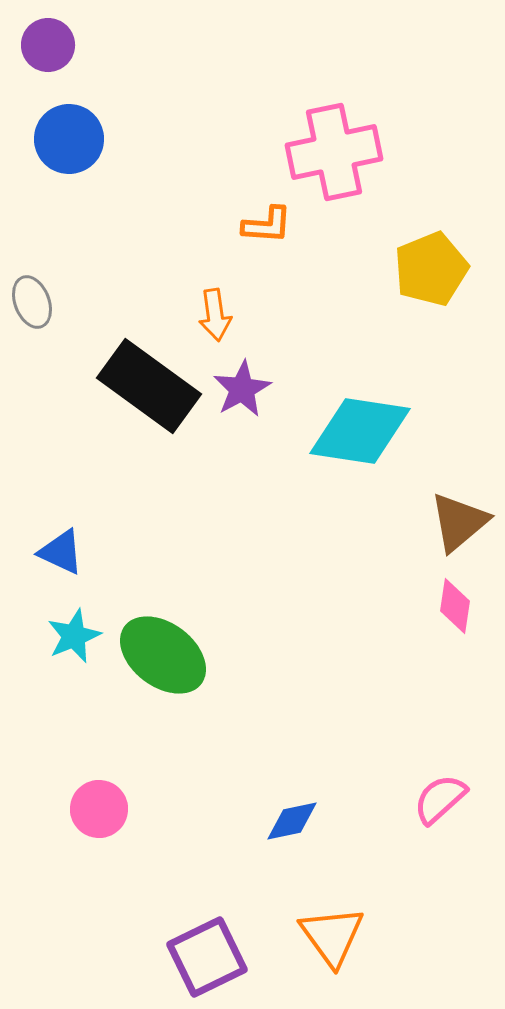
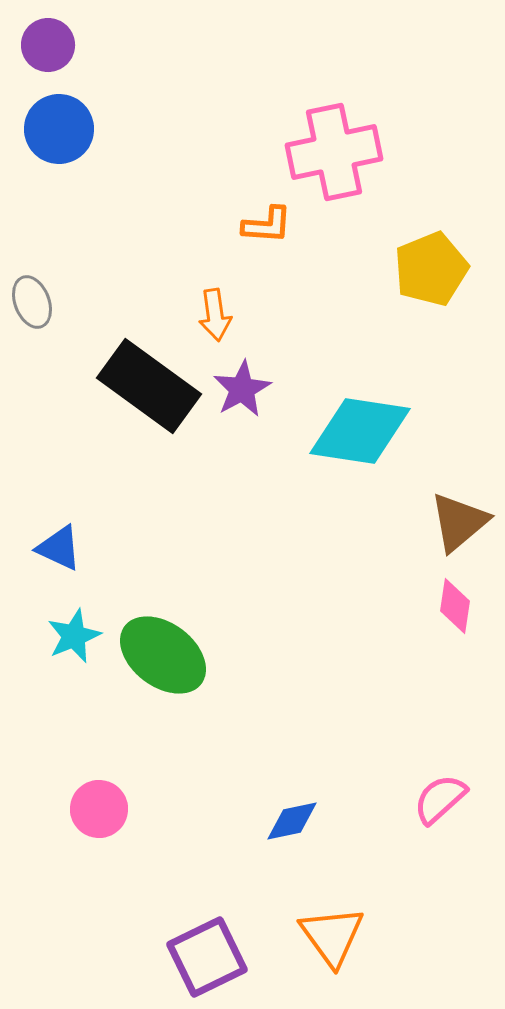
blue circle: moved 10 px left, 10 px up
blue triangle: moved 2 px left, 4 px up
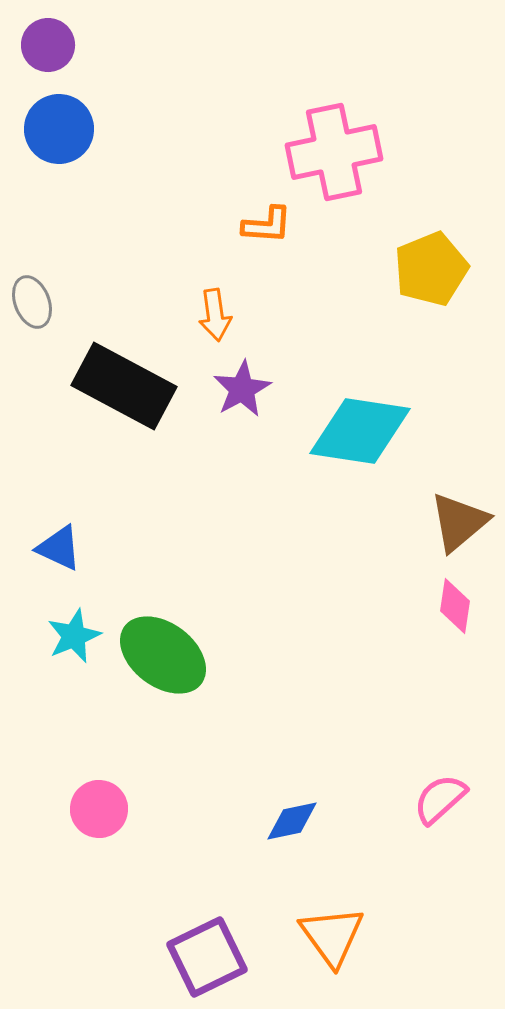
black rectangle: moved 25 px left; rotated 8 degrees counterclockwise
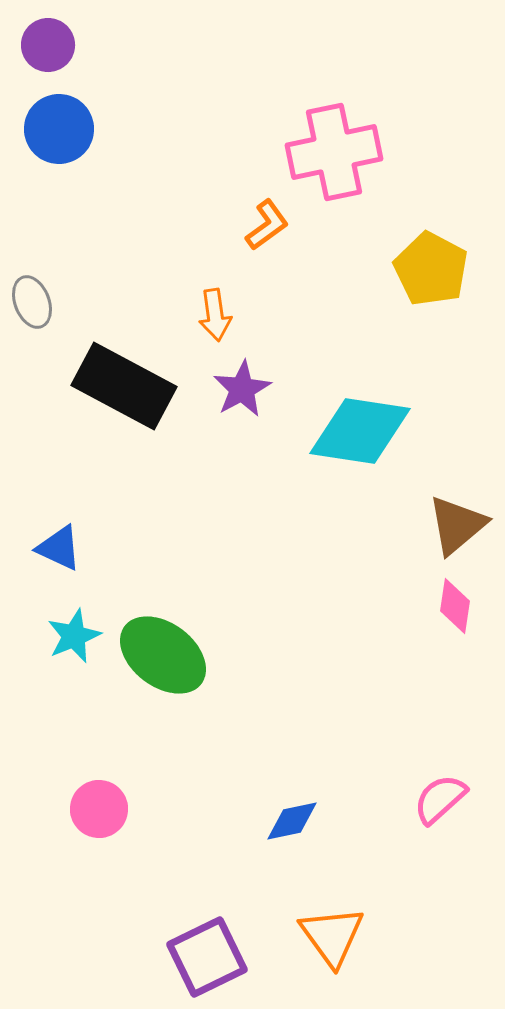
orange L-shape: rotated 40 degrees counterclockwise
yellow pentagon: rotated 22 degrees counterclockwise
brown triangle: moved 2 px left, 3 px down
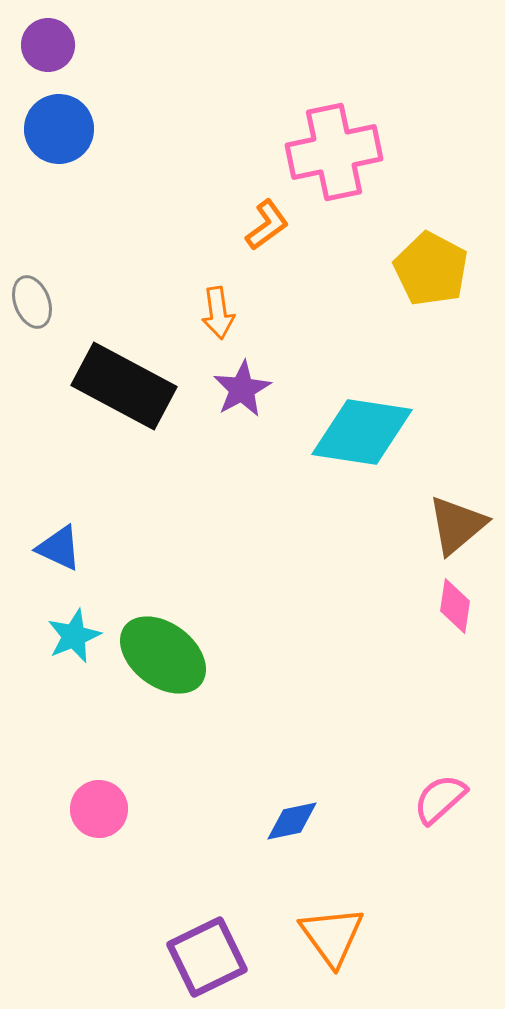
orange arrow: moved 3 px right, 2 px up
cyan diamond: moved 2 px right, 1 px down
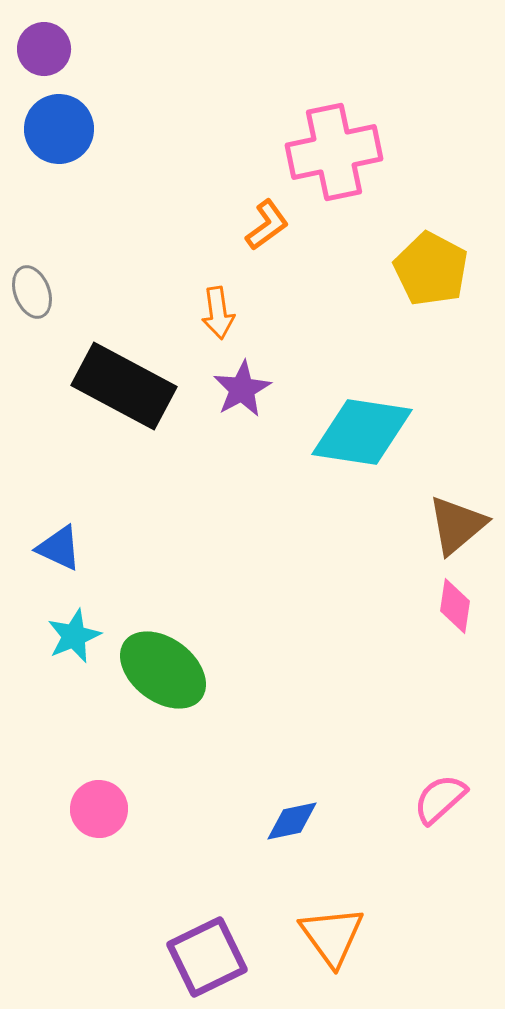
purple circle: moved 4 px left, 4 px down
gray ellipse: moved 10 px up
green ellipse: moved 15 px down
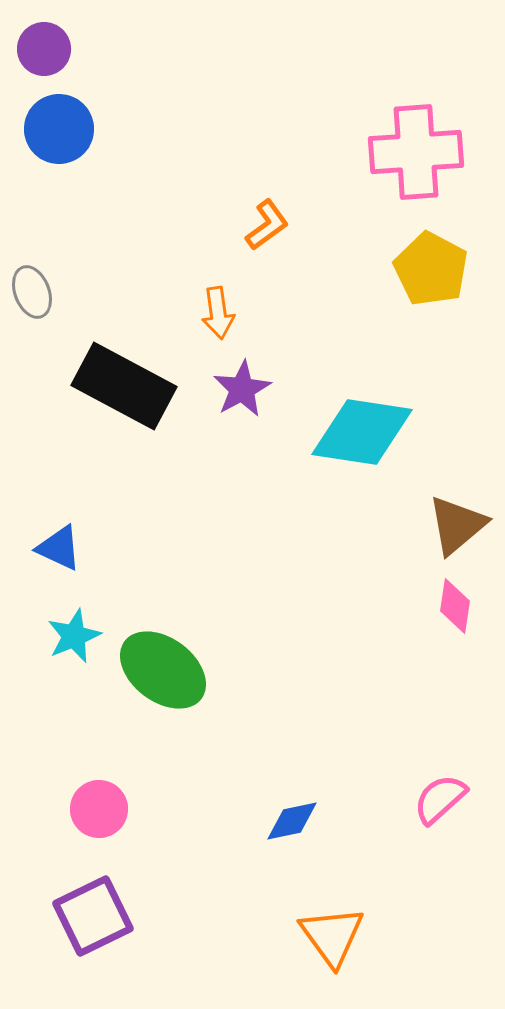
pink cross: moved 82 px right; rotated 8 degrees clockwise
purple square: moved 114 px left, 41 px up
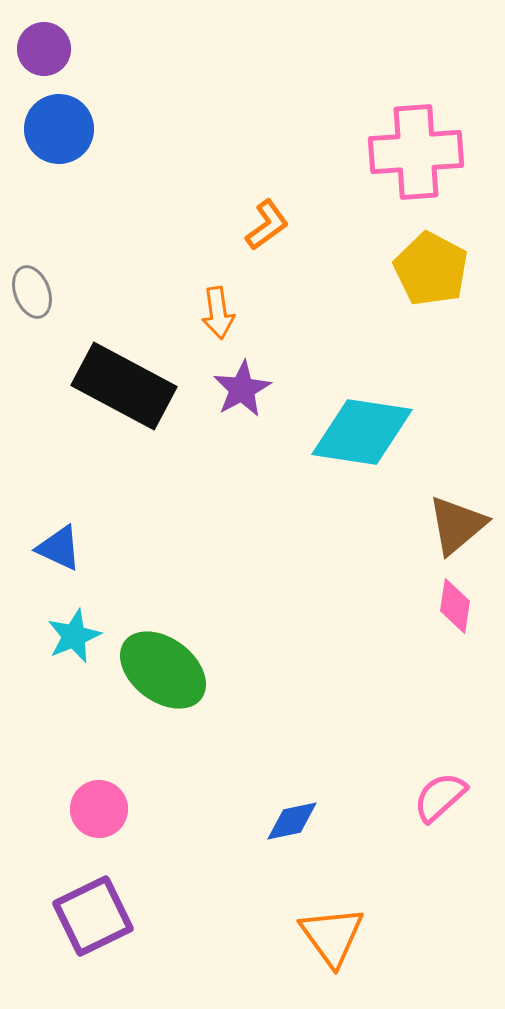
pink semicircle: moved 2 px up
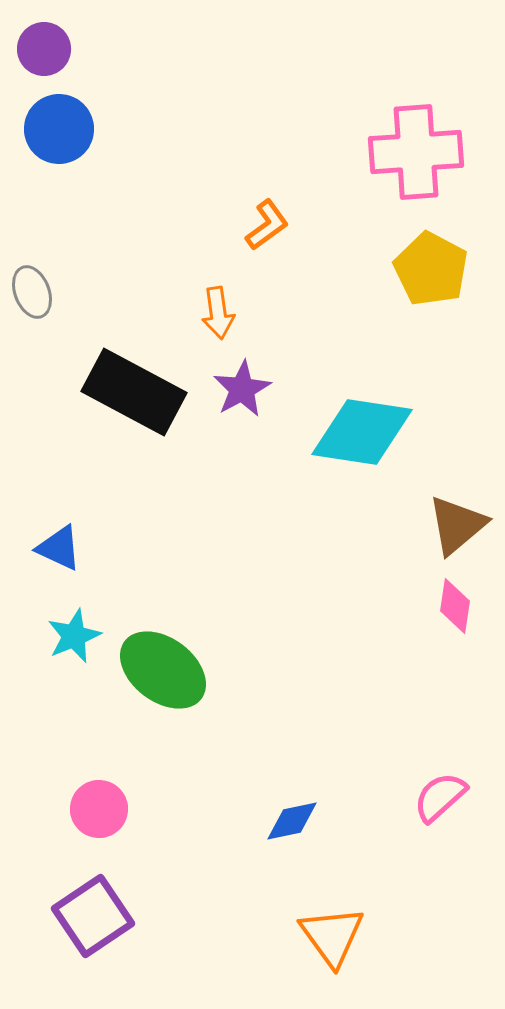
black rectangle: moved 10 px right, 6 px down
purple square: rotated 8 degrees counterclockwise
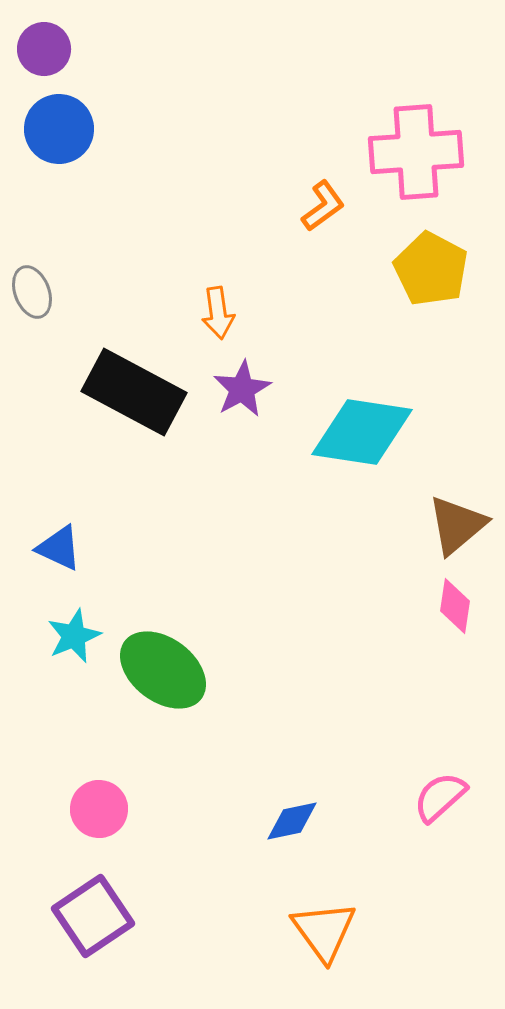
orange L-shape: moved 56 px right, 19 px up
orange triangle: moved 8 px left, 5 px up
